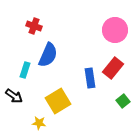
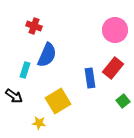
blue semicircle: moved 1 px left
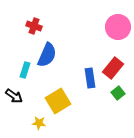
pink circle: moved 3 px right, 3 px up
green square: moved 5 px left, 8 px up
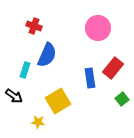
pink circle: moved 20 px left, 1 px down
green square: moved 4 px right, 6 px down
yellow star: moved 1 px left, 1 px up
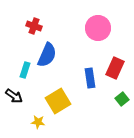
red rectangle: moved 2 px right; rotated 15 degrees counterclockwise
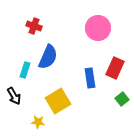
blue semicircle: moved 1 px right, 2 px down
black arrow: rotated 24 degrees clockwise
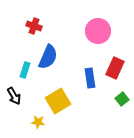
pink circle: moved 3 px down
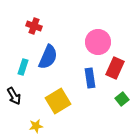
pink circle: moved 11 px down
cyan rectangle: moved 2 px left, 3 px up
yellow star: moved 2 px left, 4 px down; rotated 16 degrees counterclockwise
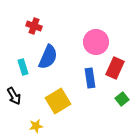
pink circle: moved 2 px left
cyan rectangle: rotated 35 degrees counterclockwise
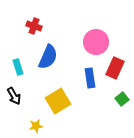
cyan rectangle: moved 5 px left
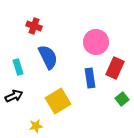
blue semicircle: rotated 50 degrees counterclockwise
black arrow: rotated 84 degrees counterclockwise
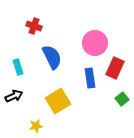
pink circle: moved 1 px left, 1 px down
blue semicircle: moved 4 px right
